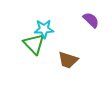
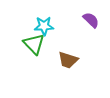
cyan star: moved 3 px up
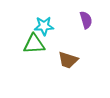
purple semicircle: moved 5 px left; rotated 30 degrees clockwise
green triangle: rotated 50 degrees counterclockwise
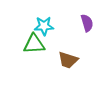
purple semicircle: moved 1 px right, 3 px down
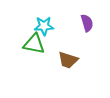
green triangle: rotated 15 degrees clockwise
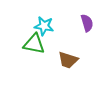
cyan star: rotated 12 degrees clockwise
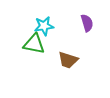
cyan star: rotated 18 degrees counterclockwise
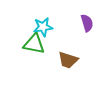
cyan star: moved 1 px left, 1 px down
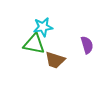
purple semicircle: moved 22 px down
brown trapezoid: moved 13 px left
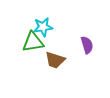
green triangle: moved 1 px left, 2 px up; rotated 20 degrees counterclockwise
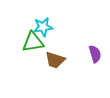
purple semicircle: moved 8 px right, 9 px down
